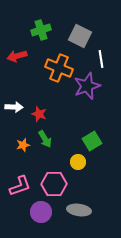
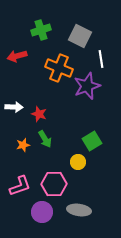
purple circle: moved 1 px right
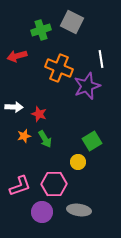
gray square: moved 8 px left, 14 px up
orange star: moved 1 px right, 9 px up
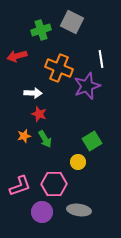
white arrow: moved 19 px right, 14 px up
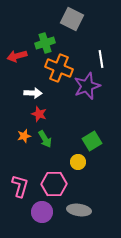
gray square: moved 3 px up
green cross: moved 4 px right, 13 px down
pink L-shape: rotated 55 degrees counterclockwise
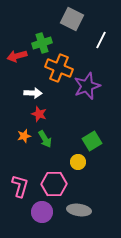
green cross: moved 3 px left
white line: moved 19 px up; rotated 36 degrees clockwise
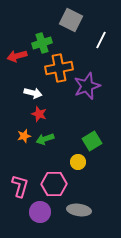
gray square: moved 1 px left, 1 px down
orange cross: rotated 32 degrees counterclockwise
white arrow: rotated 12 degrees clockwise
green arrow: rotated 102 degrees clockwise
purple circle: moved 2 px left
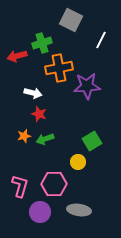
purple star: rotated 16 degrees clockwise
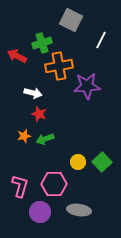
red arrow: rotated 42 degrees clockwise
orange cross: moved 2 px up
green square: moved 10 px right, 21 px down; rotated 12 degrees counterclockwise
